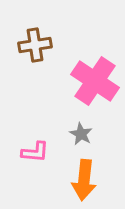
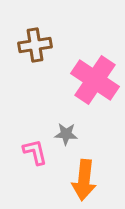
pink cross: moved 1 px up
gray star: moved 15 px left; rotated 25 degrees counterclockwise
pink L-shape: rotated 108 degrees counterclockwise
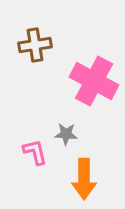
pink cross: moved 1 px left, 1 px down; rotated 6 degrees counterclockwise
orange arrow: moved 1 px up; rotated 6 degrees counterclockwise
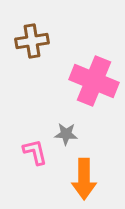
brown cross: moved 3 px left, 4 px up
pink cross: rotated 6 degrees counterclockwise
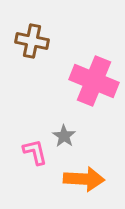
brown cross: rotated 20 degrees clockwise
gray star: moved 2 px left, 2 px down; rotated 30 degrees clockwise
orange arrow: rotated 87 degrees counterclockwise
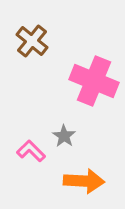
brown cross: rotated 28 degrees clockwise
pink L-shape: moved 4 px left, 1 px up; rotated 32 degrees counterclockwise
orange arrow: moved 2 px down
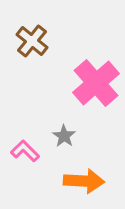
pink cross: moved 2 px right, 2 px down; rotated 27 degrees clockwise
pink L-shape: moved 6 px left
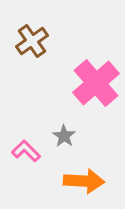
brown cross: rotated 16 degrees clockwise
pink L-shape: moved 1 px right
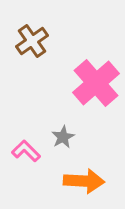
gray star: moved 1 px left, 1 px down; rotated 10 degrees clockwise
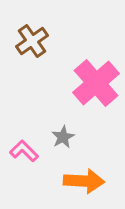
pink L-shape: moved 2 px left
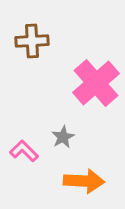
brown cross: rotated 32 degrees clockwise
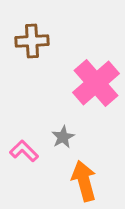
orange arrow: rotated 108 degrees counterclockwise
